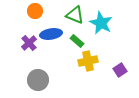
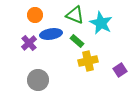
orange circle: moved 4 px down
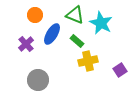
blue ellipse: moved 1 px right; rotated 50 degrees counterclockwise
purple cross: moved 3 px left, 1 px down
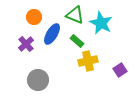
orange circle: moved 1 px left, 2 px down
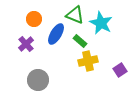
orange circle: moved 2 px down
blue ellipse: moved 4 px right
green rectangle: moved 3 px right
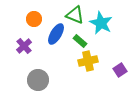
purple cross: moved 2 px left, 2 px down
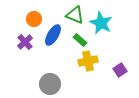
blue ellipse: moved 3 px left, 1 px down
green rectangle: moved 1 px up
purple cross: moved 1 px right, 4 px up
gray circle: moved 12 px right, 4 px down
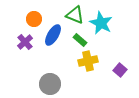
purple square: rotated 16 degrees counterclockwise
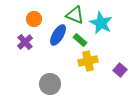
blue ellipse: moved 5 px right
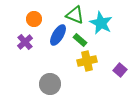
yellow cross: moved 1 px left
